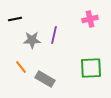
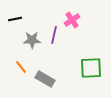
pink cross: moved 18 px left, 1 px down; rotated 21 degrees counterclockwise
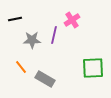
green square: moved 2 px right
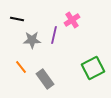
black line: moved 2 px right; rotated 24 degrees clockwise
green square: rotated 25 degrees counterclockwise
gray rectangle: rotated 24 degrees clockwise
